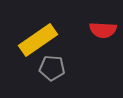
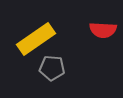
yellow rectangle: moved 2 px left, 1 px up
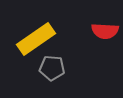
red semicircle: moved 2 px right, 1 px down
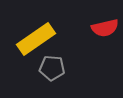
red semicircle: moved 3 px up; rotated 16 degrees counterclockwise
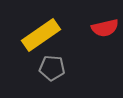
yellow rectangle: moved 5 px right, 4 px up
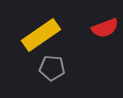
red semicircle: rotated 8 degrees counterclockwise
